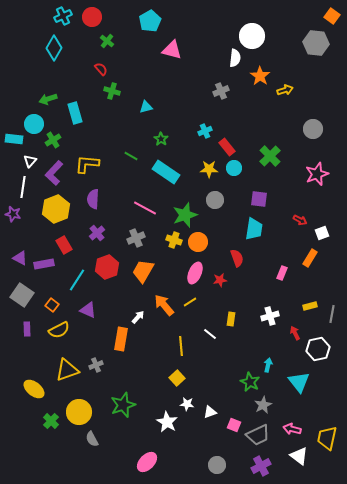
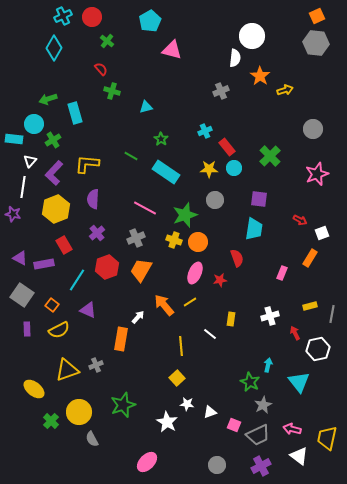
orange square at (332, 16): moved 15 px left; rotated 28 degrees clockwise
orange trapezoid at (143, 271): moved 2 px left, 1 px up
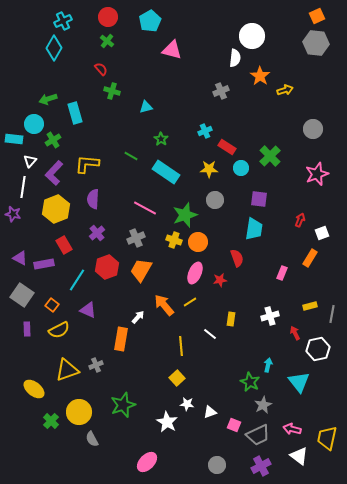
cyan cross at (63, 16): moved 5 px down
red circle at (92, 17): moved 16 px right
red rectangle at (227, 147): rotated 18 degrees counterclockwise
cyan circle at (234, 168): moved 7 px right
red arrow at (300, 220): rotated 96 degrees counterclockwise
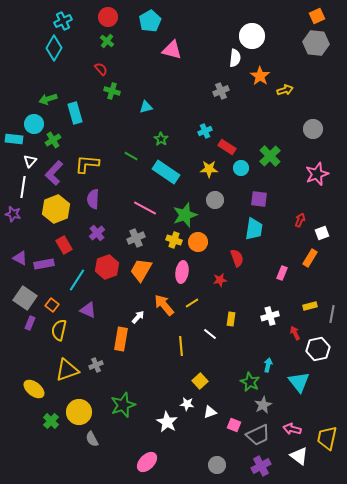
pink ellipse at (195, 273): moved 13 px left, 1 px up; rotated 15 degrees counterclockwise
gray square at (22, 295): moved 3 px right, 3 px down
yellow line at (190, 302): moved 2 px right, 1 px down
purple rectangle at (27, 329): moved 3 px right, 6 px up; rotated 24 degrees clockwise
yellow semicircle at (59, 330): rotated 130 degrees clockwise
yellow square at (177, 378): moved 23 px right, 3 px down
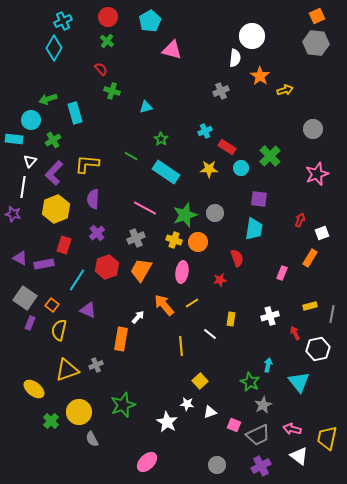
cyan circle at (34, 124): moved 3 px left, 4 px up
gray circle at (215, 200): moved 13 px down
red rectangle at (64, 245): rotated 48 degrees clockwise
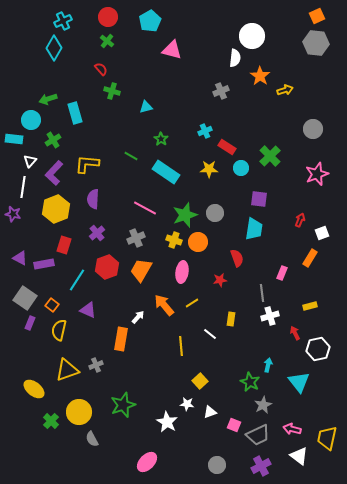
gray line at (332, 314): moved 70 px left, 21 px up; rotated 18 degrees counterclockwise
